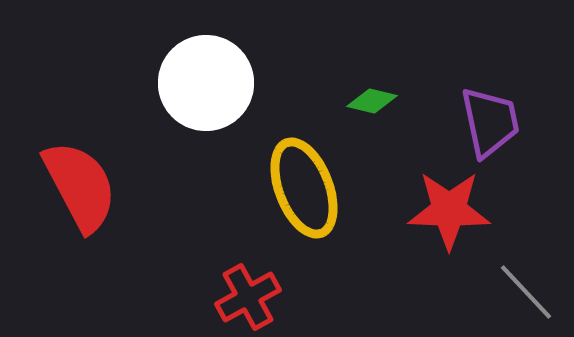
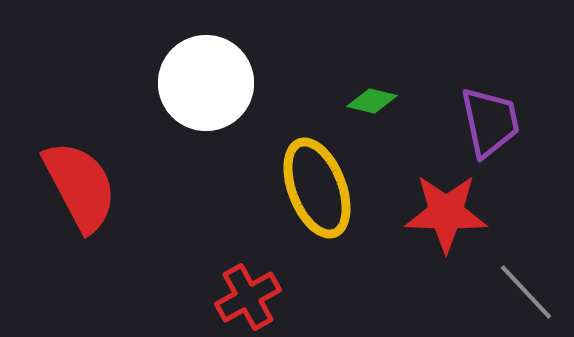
yellow ellipse: moved 13 px right
red star: moved 3 px left, 3 px down
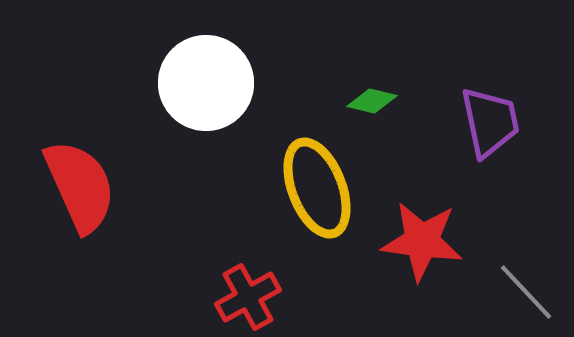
red semicircle: rotated 4 degrees clockwise
red star: moved 24 px left, 28 px down; rotated 6 degrees clockwise
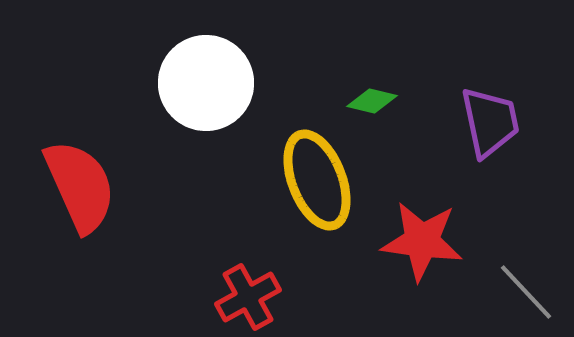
yellow ellipse: moved 8 px up
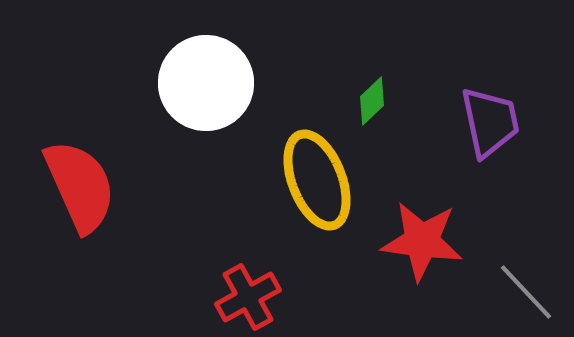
green diamond: rotated 57 degrees counterclockwise
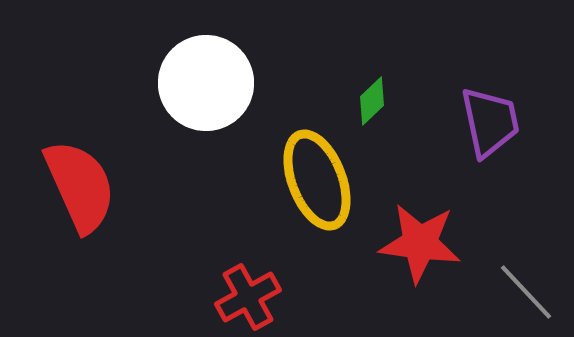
red star: moved 2 px left, 2 px down
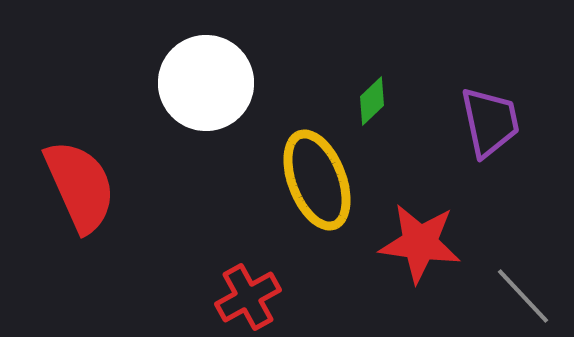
gray line: moved 3 px left, 4 px down
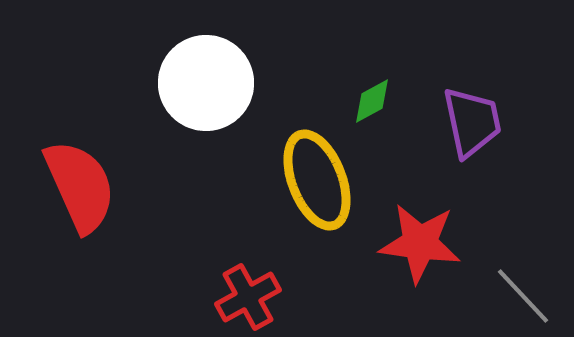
green diamond: rotated 15 degrees clockwise
purple trapezoid: moved 18 px left
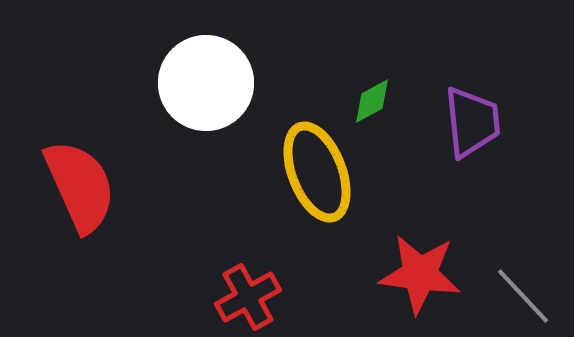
purple trapezoid: rotated 6 degrees clockwise
yellow ellipse: moved 8 px up
red star: moved 31 px down
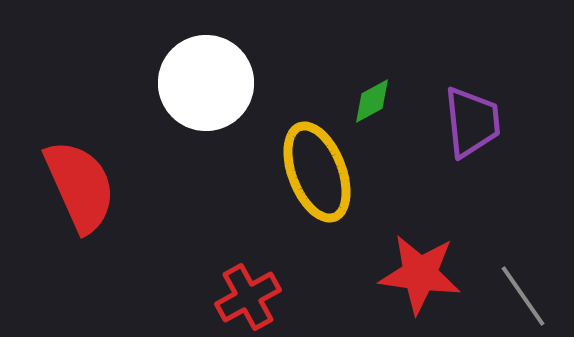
gray line: rotated 8 degrees clockwise
